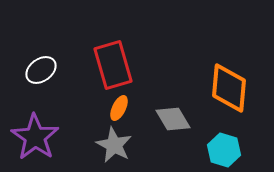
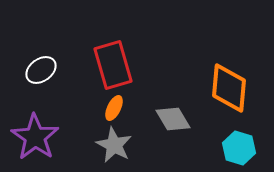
orange ellipse: moved 5 px left
cyan hexagon: moved 15 px right, 2 px up
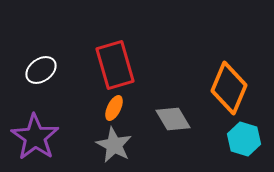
red rectangle: moved 2 px right
orange diamond: rotated 18 degrees clockwise
cyan hexagon: moved 5 px right, 9 px up
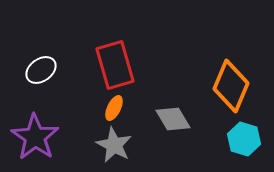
orange diamond: moved 2 px right, 2 px up
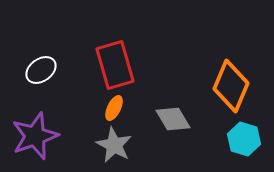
purple star: moved 1 px up; rotated 18 degrees clockwise
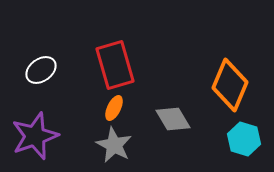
orange diamond: moved 1 px left, 1 px up
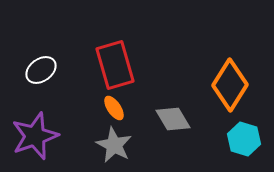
orange diamond: rotated 9 degrees clockwise
orange ellipse: rotated 60 degrees counterclockwise
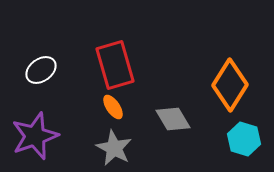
orange ellipse: moved 1 px left, 1 px up
gray star: moved 3 px down
